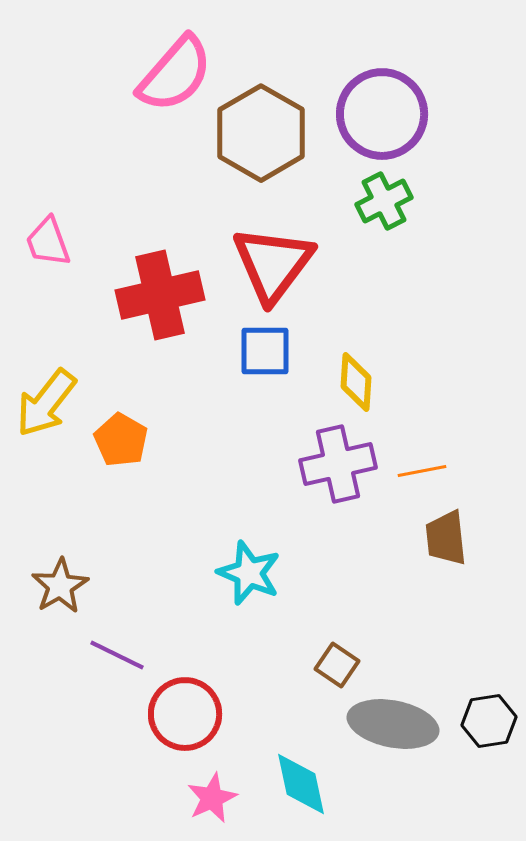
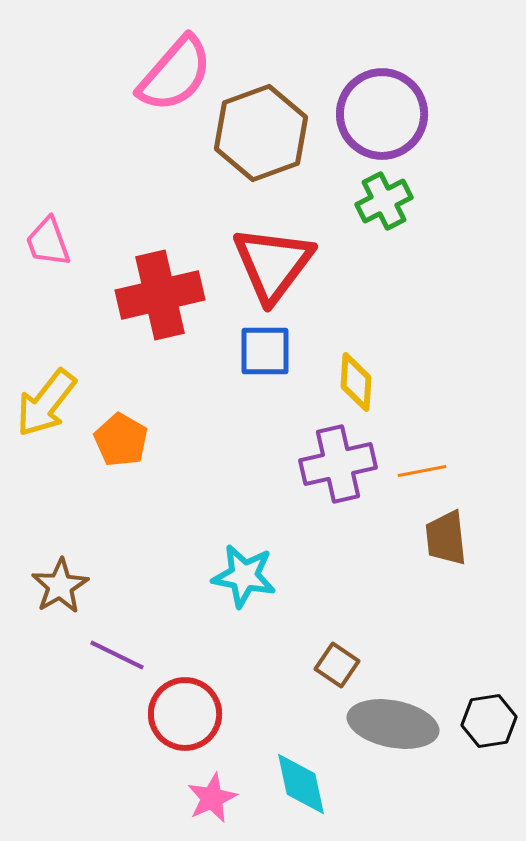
brown hexagon: rotated 10 degrees clockwise
cyan star: moved 5 px left, 3 px down; rotated 12 degrees counterclockwise
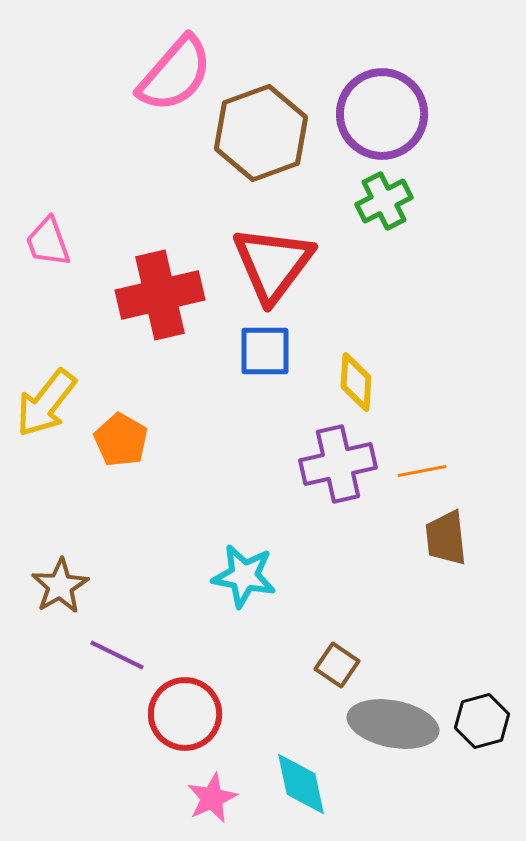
black hexagon: moved 7 px left; rotated 6 degrees counterclockwise
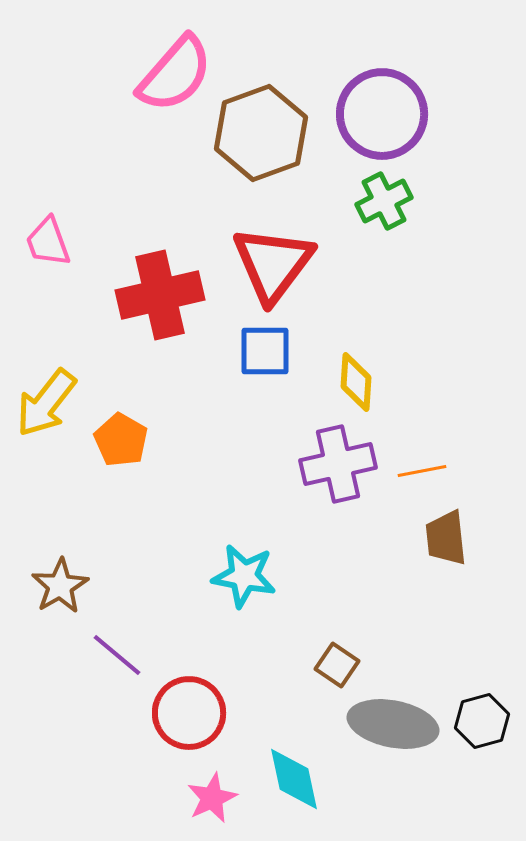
purple line: rotated 14 degrees clockwise
red circle: moved 4 px right, 1 px up
cyan diamond: moved 7 px left, 5 px up
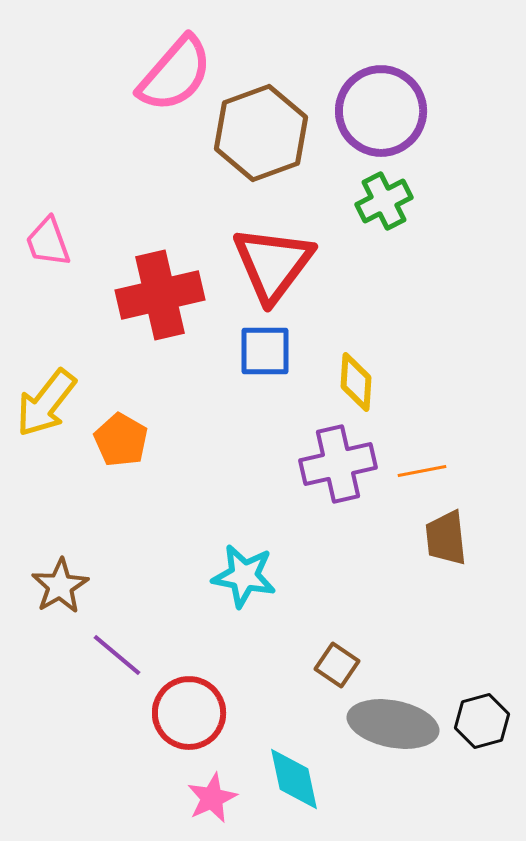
purple circle: moved 1 px left, 3 px up
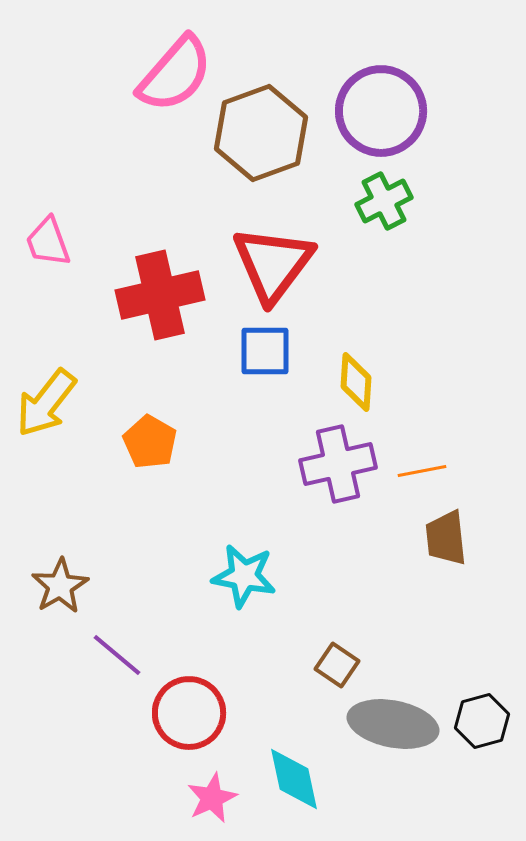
orange pentagon: moved 29 px right, 2 px down
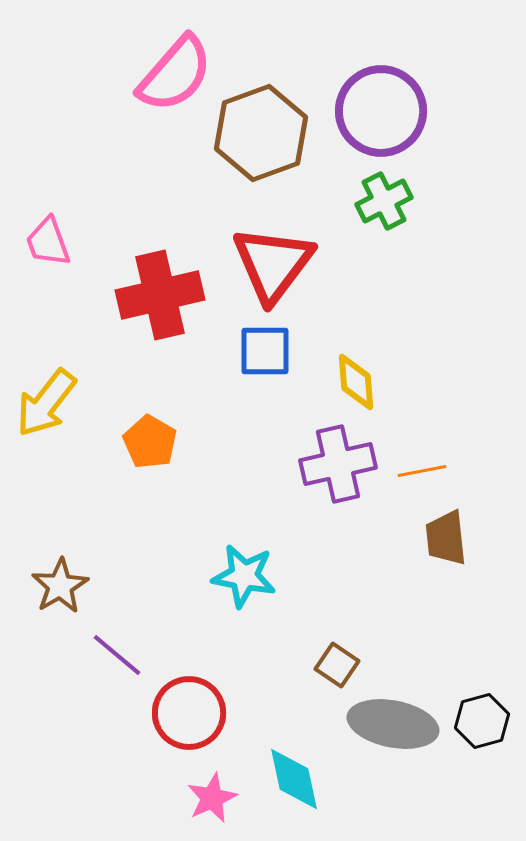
yellow diamond: rotated 8 degrees counterclockwise
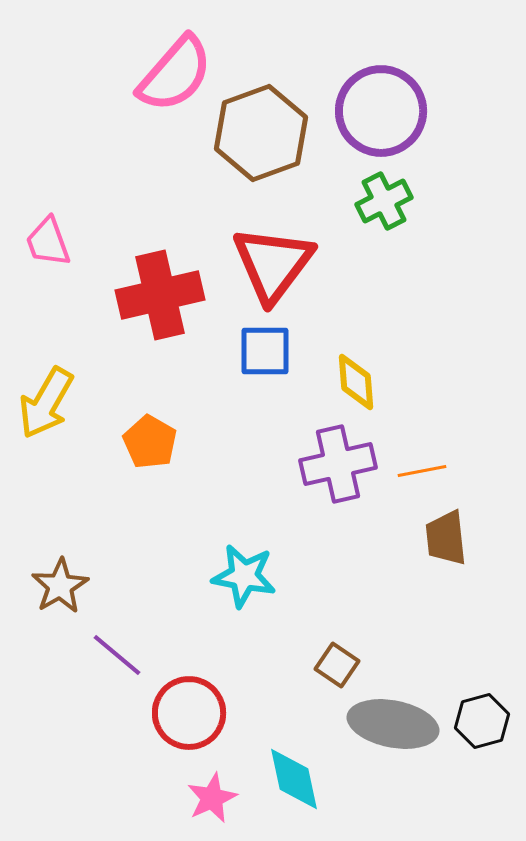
yellow arrow: rotated 8 degrees counterclockwise
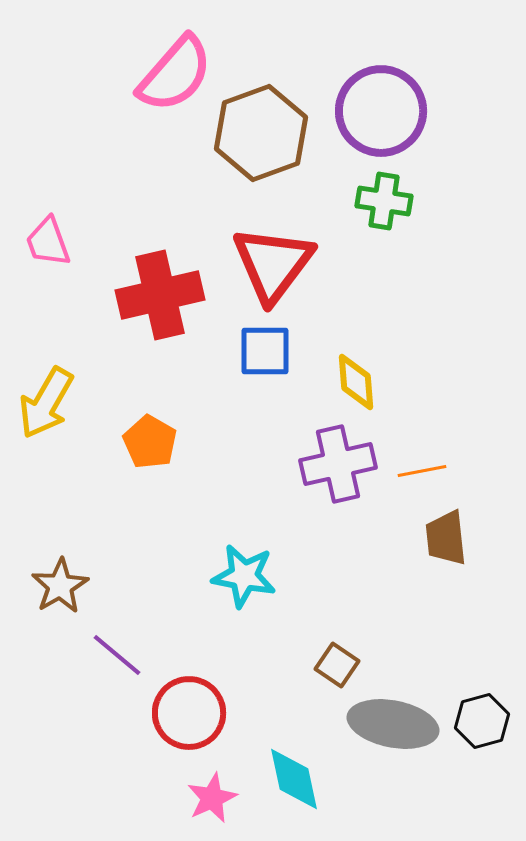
green cross: rotated 36 degrees clockwise
